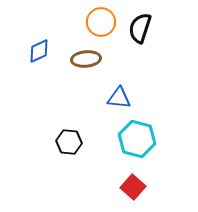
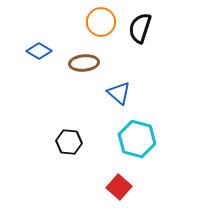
blue diamond: rotated 55 degrees clockwise
brown ellipse: moved 2 px left, 4 px down
blue triangle: moved 5 px up; rotated 35 degrees clockwise
red square: moved 14 px left
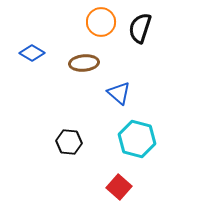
blue diamond: moved 7 px left, 2 px down
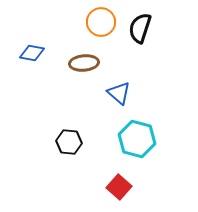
blue diamond: rotated 20 degrees counterclockwise
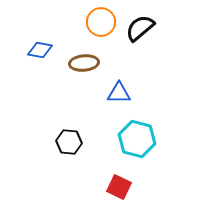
black semicircle: rotated 32 degrees clockwise
blue diamond: moved 8 px right, 3 px up
blue triangle: rotated 40 degrees counterclockwise
red square: rotated 15 degrees counterclockwise
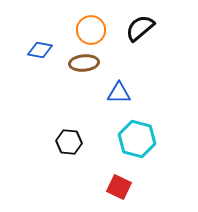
orange circle: moved 10 px left, 8 px down
